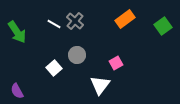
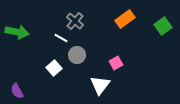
white line: moved 7 px right, 14 px down
green arrow: rotated 45 degrees counterclockwise
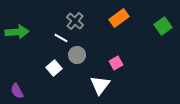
orange rectangle: moved 6 px left, 1 px up
green arrow: rotated 15 degrees counterclockwise
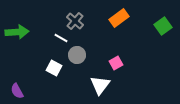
white square: rotated 21 degrees counterclockwise
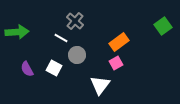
orange rectangle: moved 24 px down
purple semicircle: moved 10 px right, 22 px up
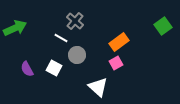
green arrow: moved 2 px left, 4 px up; rotated 20 degrees counterclockwise
white triangle: moved 2 px left, 2 px down; rotated 25 degrees counterclockwise
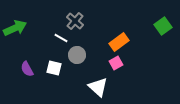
white square: rotated 14 degrees counterclockwise
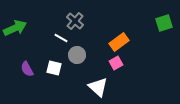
green square: moved 1 px right, 3 px up; rotated 18 degrees clockwise
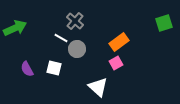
gray circle: moved 6 px up
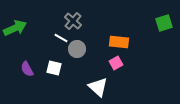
gray cross: moved 2 px left
orange rectangle: rotated 42 degrees clockwise
